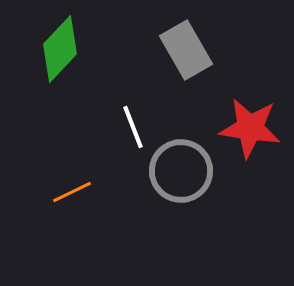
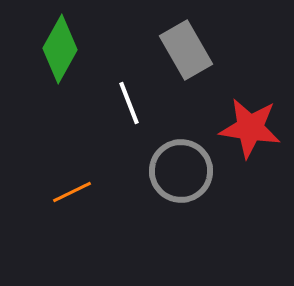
green diamond: rotated 14 degrees counterclockwise
white line: moved 4 px left, 24 px up
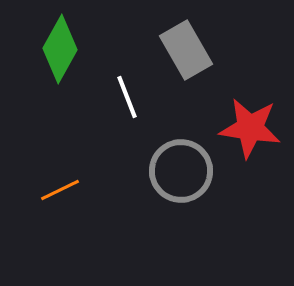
white line: moved 2 px left, 6 px up
orange line: moved 12 px left, 2 px up
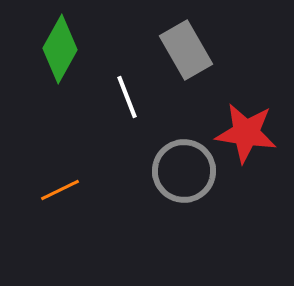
red star: moved 4 px left, 5 px down
gray circle: moved 3 px right
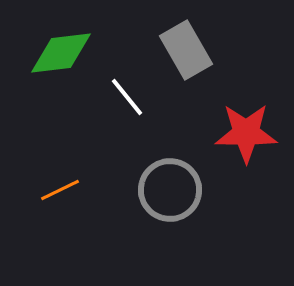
green diamond: moved 1 px right, 4 px down; rotated 54 degrees clockwise
white line: rotated 18 degrees counterclockwise
red star: rotated 8 degrees counterclockwise
gray circle: moved 14 px left, 19 px down
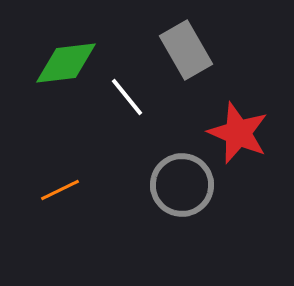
green diamond: moved 5 px right, 10 px down
red star: moved 8 px left; rotated 22 degrees clockwise
gray circle: moved 12 px right, 5 px up
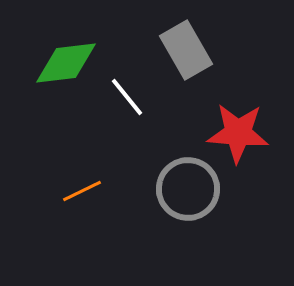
red star: rotated 18 degrees counterclockwise
gray circle: moved 6 px right, 4 px down
orange line: moved 22 px right, 1 px down
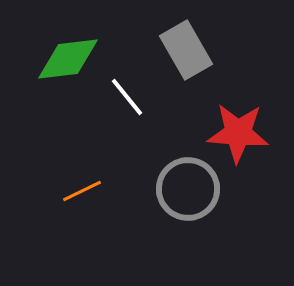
green diamond: moved 2 px right, 4 px up
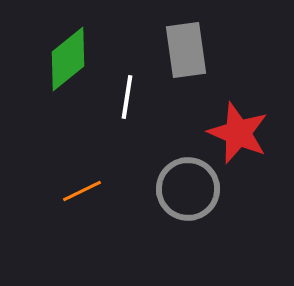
gray rectangle: rotated 22 degrees clockwise
green diamond: rotated 32 degrees counterclockwise
white line: rotated 48 degrees clockwise
red star: rotated 18 degrees clockwise
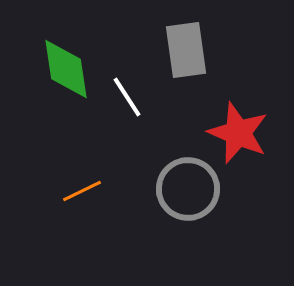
green diamond: moved 2 px left, 10 px down; rotated 60 degrees counterclockwise
white line: rotated 42 degrees counterclockwise
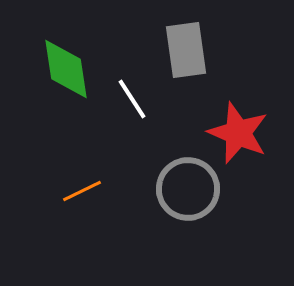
white line: moved 5 px right, 2 px down
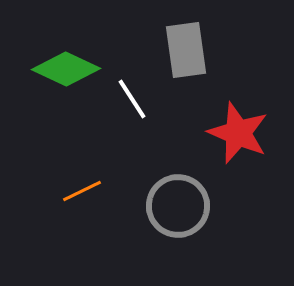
green diamond: rotated 56 degrees counterclockwise
gray circle: moved 10 px left, 17 px down
